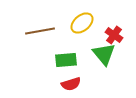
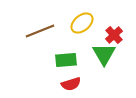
brown line: rotated 12 degrees counterclockwise
red cross: rotated 12 degrees clockwise
green triangle: rotated 10 degrees clockwise
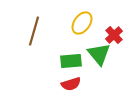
yellow ellipse: rotated 15 degrees counterclockwise
brown line: moved 6 px left; rotated 52 degrees counterclockwise
green triangle: moved 5 px left; rotated 10 degrees counterclockwise
green rectangle: moved 5 px right, 1 px down
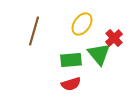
yellow ellipse: moved 1 px down
red cross: moved 3 px down
green rectangle: moved 1 px up
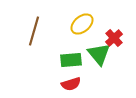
yellow ellipse: rotated 15 degrees clockwise
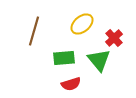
green triangle: moved 6 px down
green rectangle: moved 7 px left, 2 px up
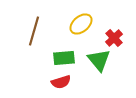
yellow ellipse: moved 1 px left
red semicircle: moved 10 px left, 2 px up
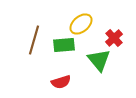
brown line: moved 9 px down
green rectangle: moved 13 px up
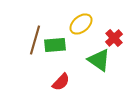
brown line: moved 1 px right
green rectangle: moved 9 px left
green triangle: rotated 15 degrees counterclockwise
red semicircle: rotated 30 degrees counterclockwise
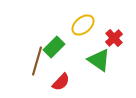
yellow ellipse: moved 2 px right, 1 px down
brown line: moved 2 px right, 21 px down
green rectangle: moved 1 px left, 2 px down; rotated 40 degrees counterclockwise
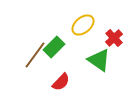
brown line: moved 2 px left, 6 px up; rotated 20 degrees clockwise
